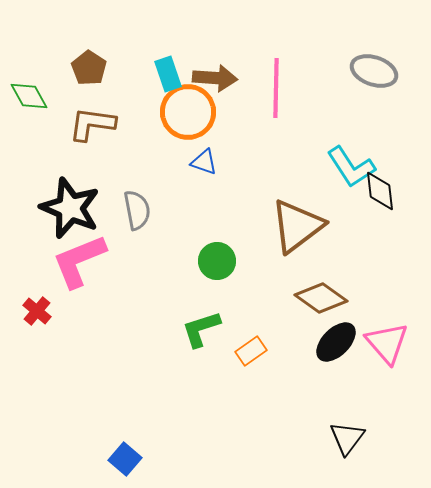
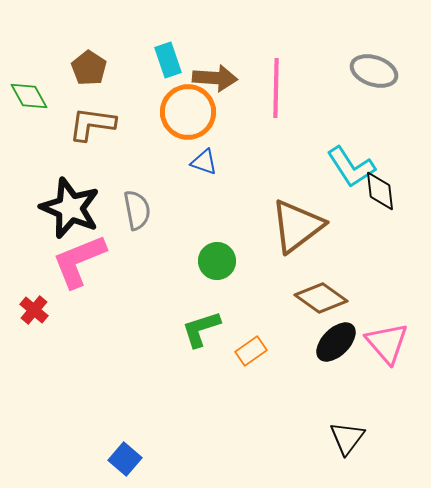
cyan rectangle: moved 14 px up
red cross: moved 3 px left, 1 px up
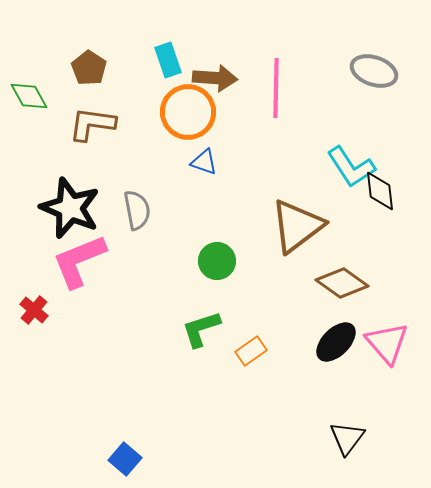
brown diamond: moved 21 px right, 15 px up
